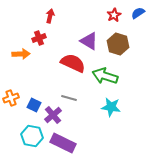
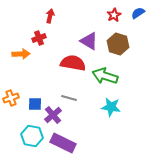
red semicircle: rotated 15 degrees counterclockwise
blue square: moved 1 px right, 1 px up; rotated 24 degrees counterclockwise
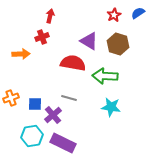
red cross: moved 3 px right, 1 px up
green arrow: rotated 15 degrees counterclockwise
cyan hexagon: rotated 20 degrees counterclockwise
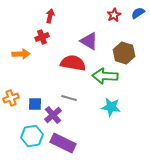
brown hexagon: moved 6 px right, 9 px down
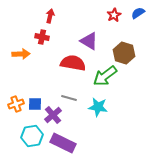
red cross: rotated 32 degrees clockwise
green arrow: rotated 40 degrees counterclockwise
orange cross: moved 5 px right, 6 px down
cyan star: moved 13 px left
